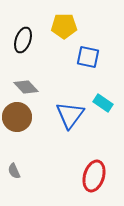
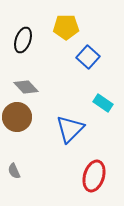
yellow pentagon: moved 2 px right, 1 px down
blue square: rotated 30 degrees clockwise
blue triangle: moved 14 px down; rotated 8 degrees clockwise
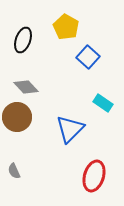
yellow pentagon: rotated 30 degrees clockwise
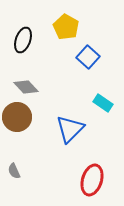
red ellipse: moved 2 px left, 4 px down
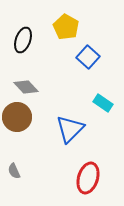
red ellipse: moved 4 px left, 2 px up
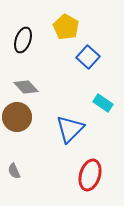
red ellipse: moved 2 px right, 3 px up
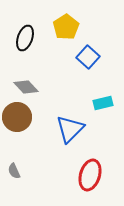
yellow pentagon: rotated 10 degrees clockwise
black ellipse: moved 2 px right, 2 px up
cyan rectangle: rotated 48 degrees counterclockwise
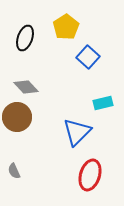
blue triangle: moved 7 px right, 3 px down
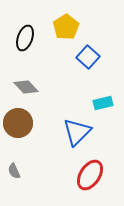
brown circle: moved 1 px right, 6 px down
red ellipse: rotated 16 degrees clockwise
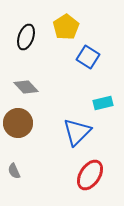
black ellipse: moved 1 px right, 1 px up
blue square: rotated 10 degrees counterclockwise
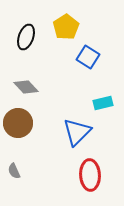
red ellipse: rotated 36 degrees counterclockwise
